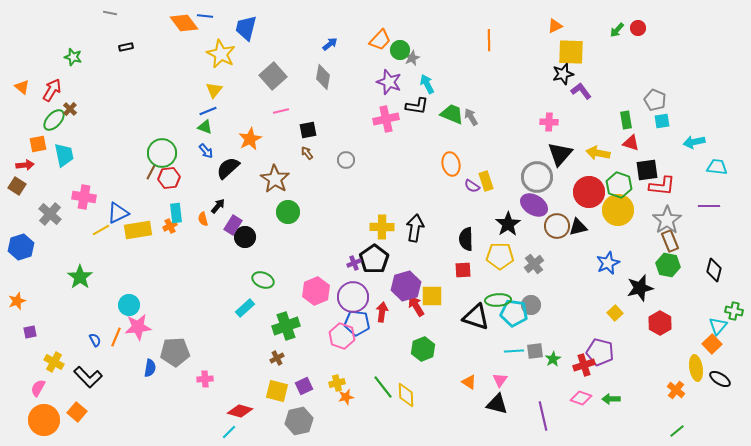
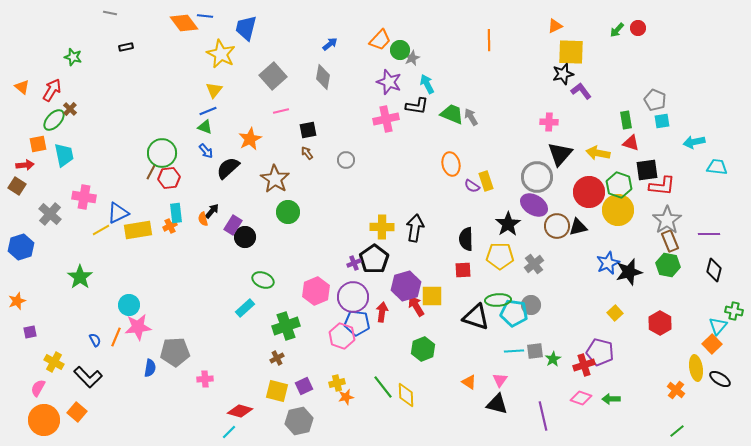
black arrow at (218, 206): moved 6 px left, 5 px down
purple line at (709, 206): moved 28 px down
black star at (640, 288): moved 11 px left, 16 px up
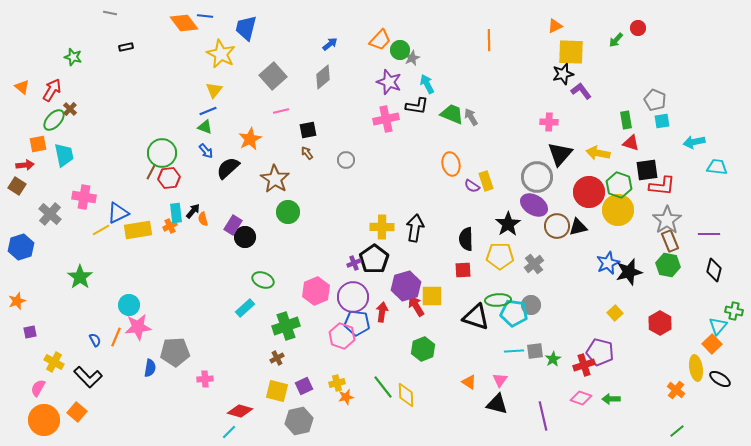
green arrow at (617, 30): moved 1 px left, 10 px down
gray diamond at (323, 77): rotated 40 degrees clockwise
black arrow at (212, 211): moved 19 px left
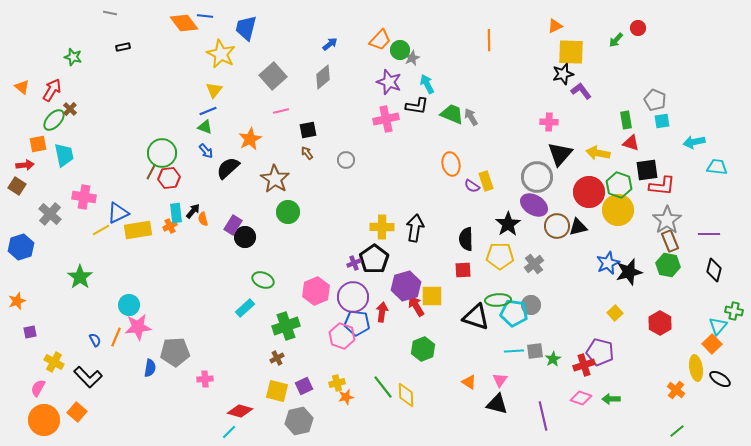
black rectangle at (126, 47): moved 3 px left
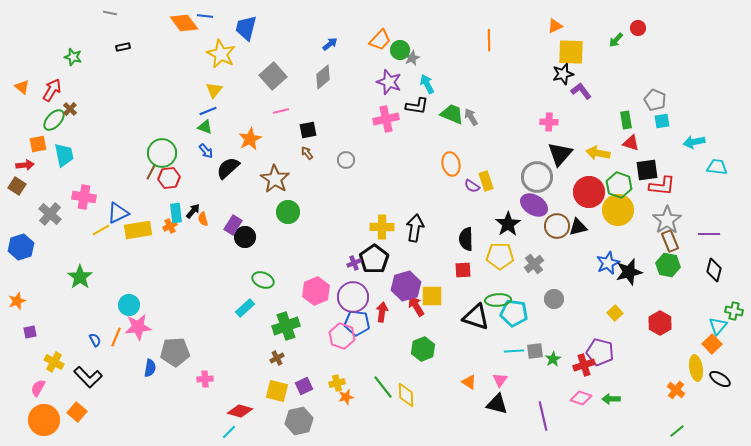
gray circle at (531, 305): moved 23 px right, 6 px up
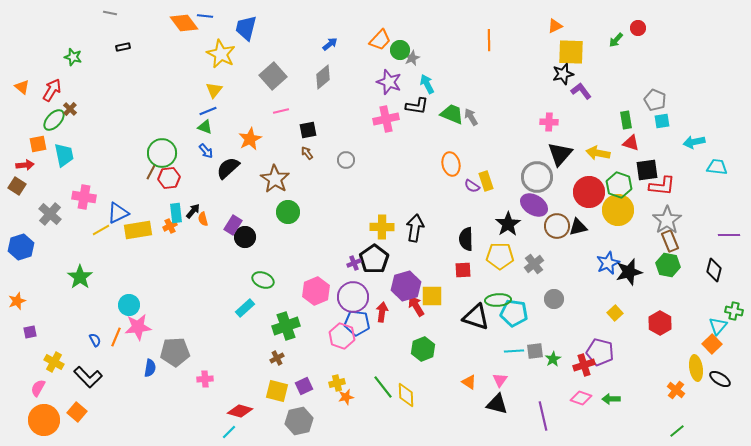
purple line at (709, 234): moved 20 px right, 1 px down
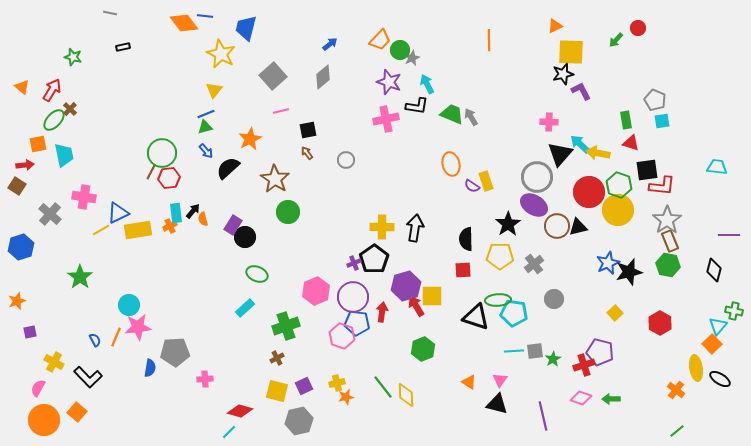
purple L-shape at (581, 91): rotated 10 degrees clockwise
blue line at (208, 111): moved 2 px left, 3 px down
green triangle at (205, 127): rotated 35 degrees counterclockwise
cyan arrow at (694, 142): moved 114 px left, 2 px down; rotated 55 degrees clockwise
green ellipse at (263, 280): moved 6 px left, 6 px up
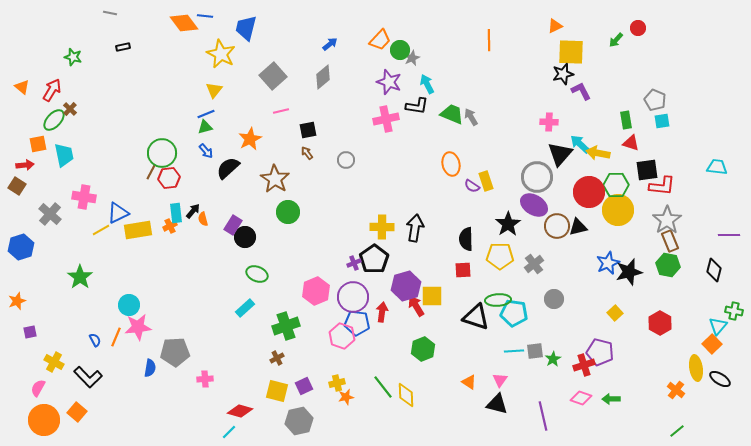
green hexagon at (619, 185): moved 3 px left; rotated 20 degrees counterclockwise
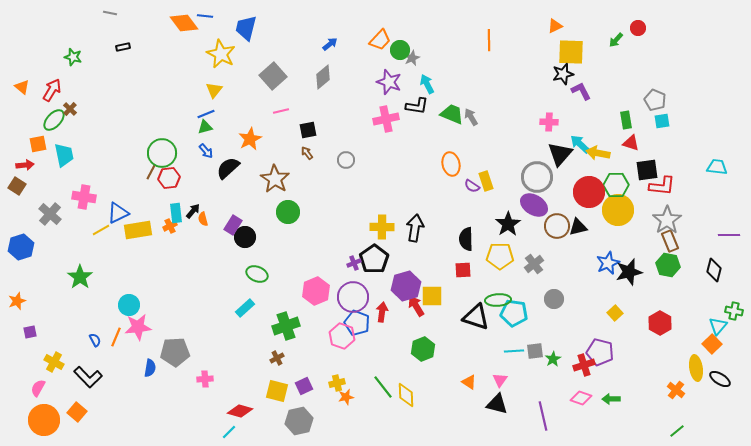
blue pentagon at (357, 323): rotated 15 degrees clockwise
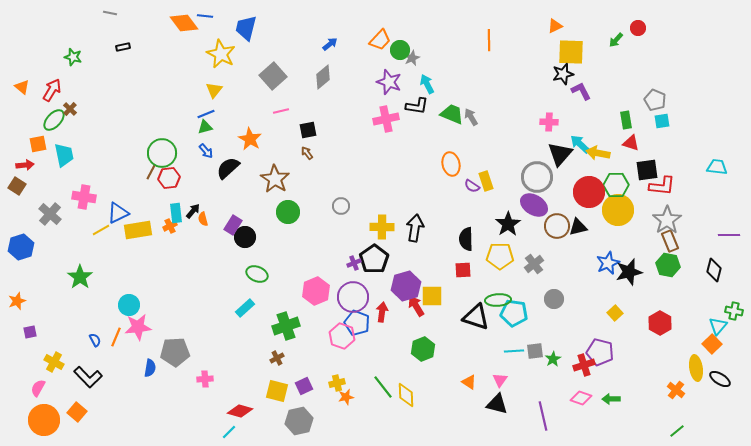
orange star at (250, 139): rotated 15 degrees counterclockwise
gray circle at (346, 160): moved 5 px left, 46 px down
